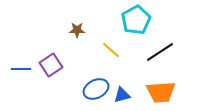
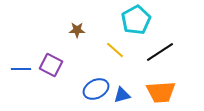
yellow line: moved 4 px right
purple square: rotated 30 degrees counterclockwise
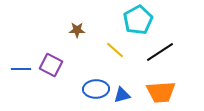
cyan pentagon: moved 2 px right
blue ellipse: rotated 25 degrees clockwise
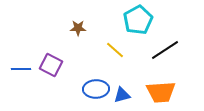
brown star: moved 1 px right, 2 px up
black line: moved 5 px right, 2 px up
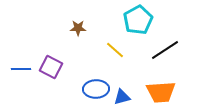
purple square: moved 2 px down
blue triangle: moved 2 px down
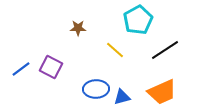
blue line: rotated 36 degrees counterclockwise
orange trapezoid: moved 1 px right; rotated 20 degrees counterclockwise
